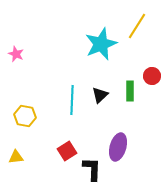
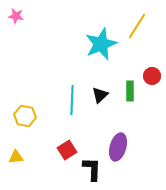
pink star: moved 38 px up; rotated 14 degrees counterclockwise
red square: moved 1 px up
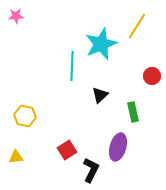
pink star: rotated 14 degrees counterclockwise
green rectangle: moved 3 px right, 21 px down; rotated 12 degrees counterclockwise
cyan line: moved 34 px up
black L-shape: moved 1 px left, 1 px down; rotated 25 degrees clockwise
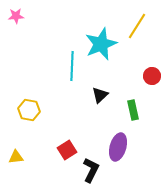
green rectangle: moved 2 px up
yellow hexagon: moved 4 px right, 6 px up
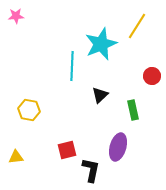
red square: rotated 18 degrees clockwise
black L-shape: rotated 15 degrees counterclockwise
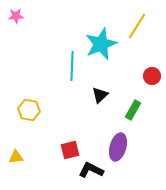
green rectangle: rotated 42 degrees clockwise
red square: moved 3 px right
black L-shape: rotated 75 degrees counterclockwise
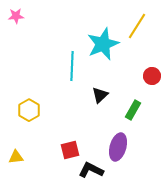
cyan star: moved 2 px right
yellow hexagon: rotated 20 degrees clockwise
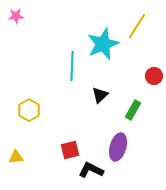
red circle: moved 2 px right
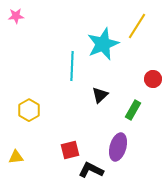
red circle: moved 1 px left, 3 px down
